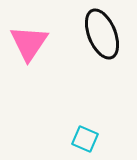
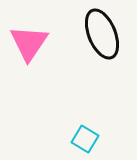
cyan square: rotated 8 degrees clockwise
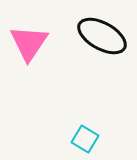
black ellipse: moved 2 px down; rotated 39 degrees counterclockwise
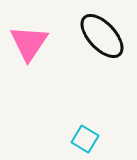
black ellipse: rotated 18 degrees clockwise
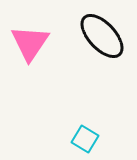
pink triangle: moved 1 px right
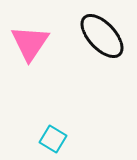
cyan square: moved 32 px left
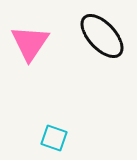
cyan square: moved 1 px right, 1 px up; rotated 12 degrees counterclockwise
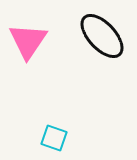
pink triangle: moved 2 px left, 2 px up
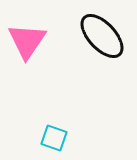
pink triangle: moved 1 px left
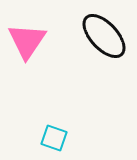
black ellipse: moved 2 px right
